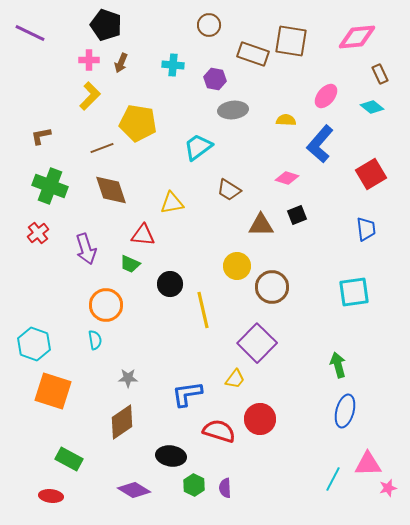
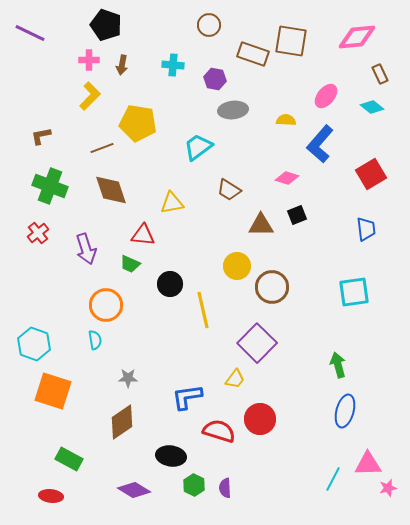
brown arrow at (121, 63): moved 1 px right, 2 px down; rotated 12 degrees counterclockwise
blue L-shape at (187, 394): moved 3 px down
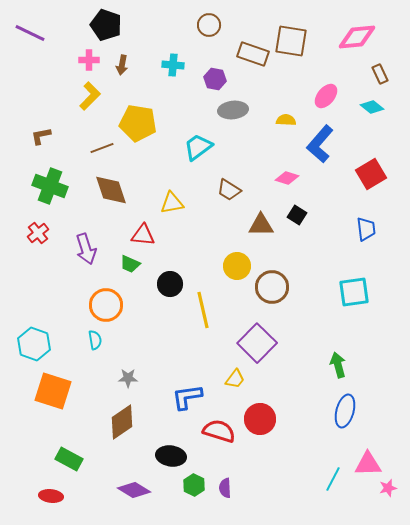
black square at (297, 215): rotated 36 degrees counterclockwise
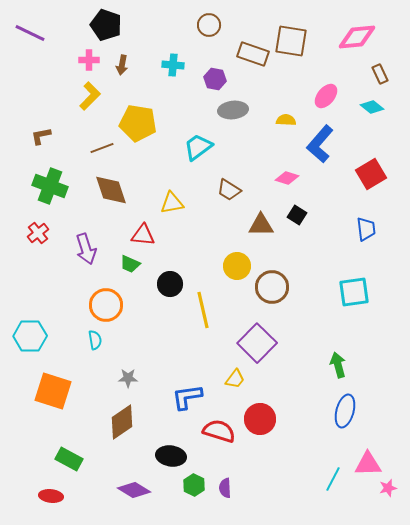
cyan hexagon at (34, 344): moved 4 px left, 8 px up; rotated 20 degrees counterclockwise
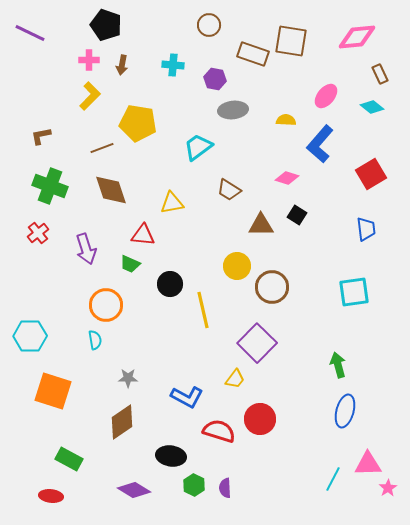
blue L-shape at (187, 397): rotated 144 degrees counterclockwise
pink star at (388, 488): rotated 18 degrees counterclockwise
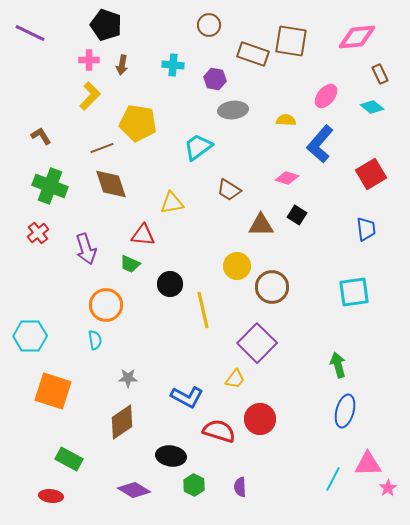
brown L-shape at (41, 136): rotated 70 degrees clockwise
brown diamond at (111, 190): moved 6 px up
purple semicircle at (225, 488): moved 15 px right, 1 px up
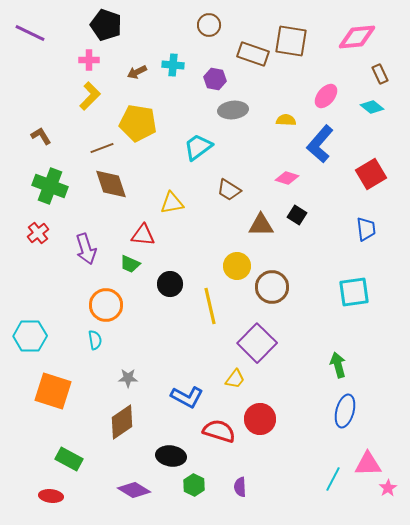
brown arrow at (122, 65): moved 15 px right, 7 px down; rotated 54 degrees clockwise
yellow line at (203, 310): moved 7 px right, 4 px up
